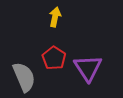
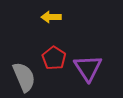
yellow arrow: moved 4 px left; rotated 102 degrees counterclockwise
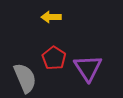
gray semicircle: moved 1 px right, 1 px down
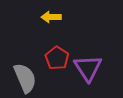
red pentagon: moved 3 px right
